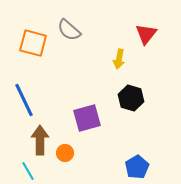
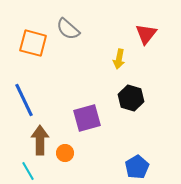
gray semicircle: moved 1 px left, 1 px up
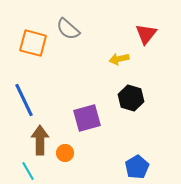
yellow arrow: rotated 66 degrees clockwise
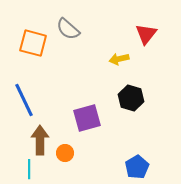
cyan line: moved 1 px right, 2 px up; rotated 30 degrees clockwise
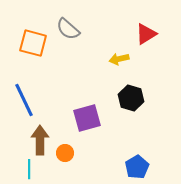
red triangle: rotated 20 degrees clockwise
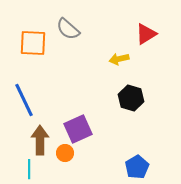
orange square: rotated 12 degrees counterclockwise
purple square: moved 9 px left, 11 px down; rotated 8 degrees counterclockwise
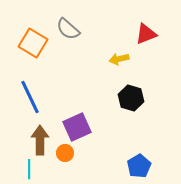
red triangle: rotated 10 degrees clockwise
orange square: rotated 28 degrees clockwise
blue line: moved 6 px right, 3 px up
purple square: moved 1 px left, 2 px up
blue pentagon: moved 2 px right, 1 px up
